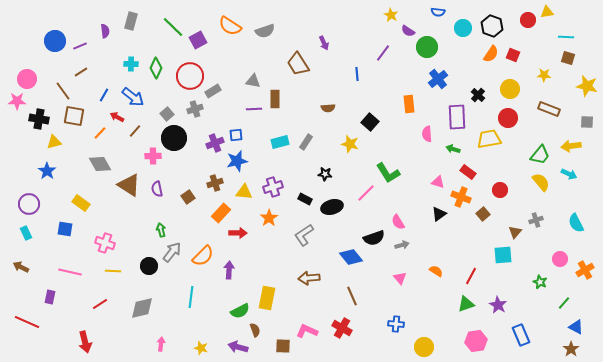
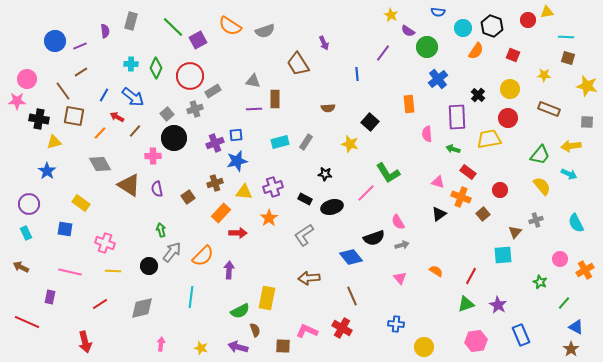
orange semicircle at (491, 54): moved 15 px left, 3 px up
yellow semicircle at (541, 182): moved 1 px right, 4 px down
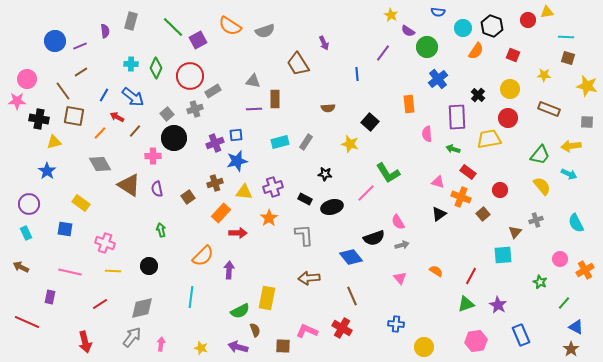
gray L-shape at (304, 235): rotated 120 degrees clockwise
gray arrow at (172, 252): moved 40 px left, 85 px down
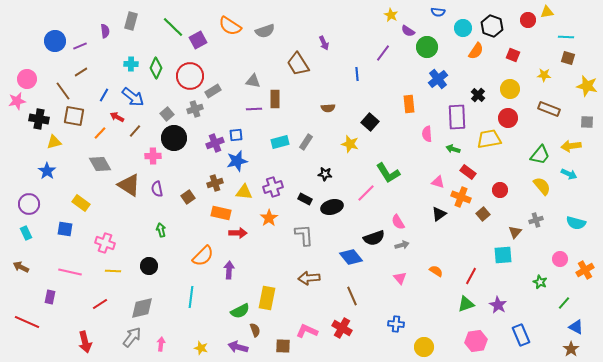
pink star at (17, 101): rotated 12 degrees counterclockwise
orange rectangle at (221, 213): rotated 60 degrees clockwise
cyan semicircle at (576, 223): rotated 48 degrees counterclockwise
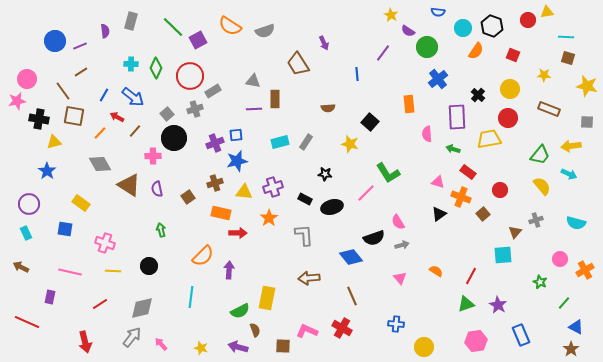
pink arrow at (161, 344): rotated 48 degrees counterclockwise
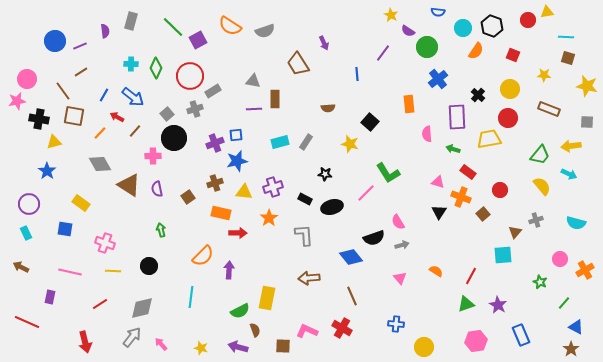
black triangle at (439, 214): moved 2 px up; rotated 21 degrees counterclockwise
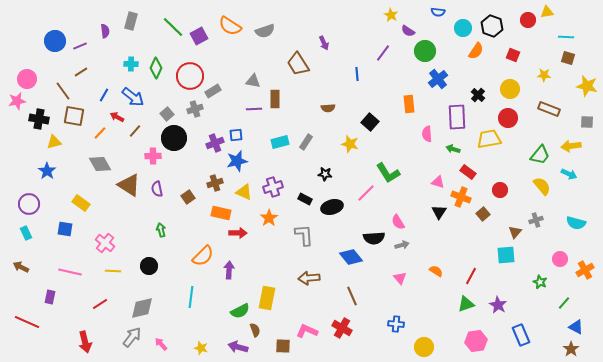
purple square at (198, 40): moved 1 px right, 4 px up
green circle at (427, 47): moved 2 px left, 4 px down
yellow triangle at (244, 192): rotated 18 degrees clockwise
black semicircle at (374, 238): rotated 15 degrees clockwise
pink cross at (105, 243): rotated 18 degrees clockwise
cyan square at (503, 255): moved 3 px right
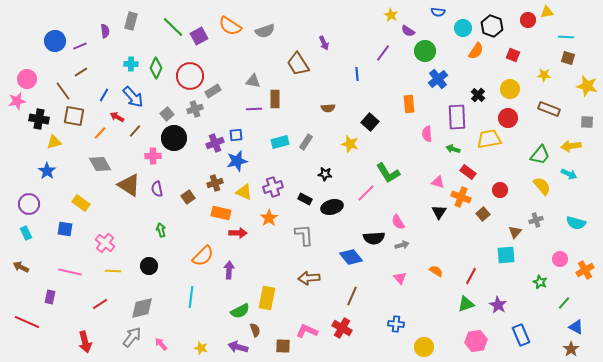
blue arrow at (133, 97): rotated 10 degrees clockwise
brown line at (352, 296): rotated 48 degrees clockwise
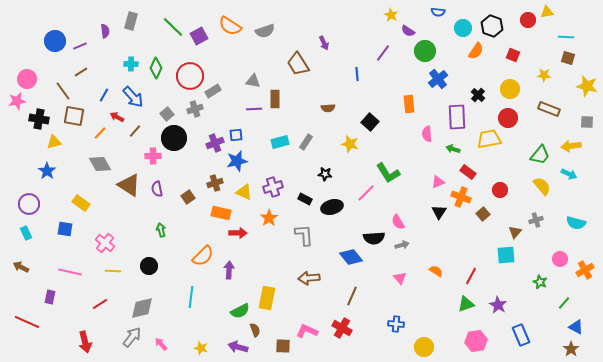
pink triangle at (438, 182): rotated 40 degrees counterclockwise
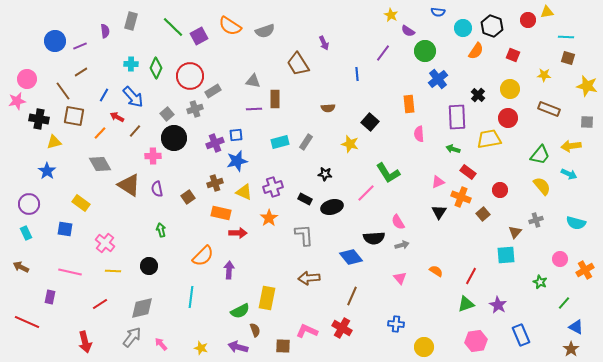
pink semicircle at (427, 134): moved 8 px left
